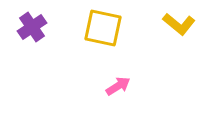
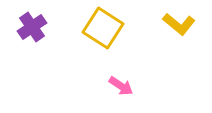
yellow square: rotated 21 degrees clockwise
pink arrow: moved 3 px right; rotated 65 degrees clockwise
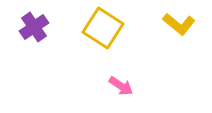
purple cross: moved 2 px right
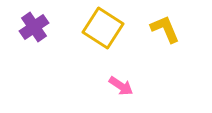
yellow L-shape: moved 14 px left, 5 px down; rotated 152 degrees counterclockwise
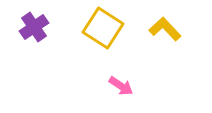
yellow L-shape: rotated 20 degrees counterclockwise
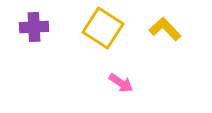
purple cross: rotated 32 degrees clockwise
pink arrow: moved 3 px up
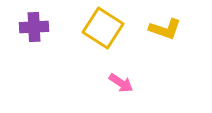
yellow L-shape: rotated 152 degrees clockwise
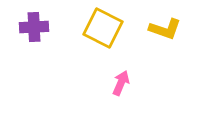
yellow square: rotated 6 degrees counterclockwise
pink arrow: rotated 100 degrees counterclockwise
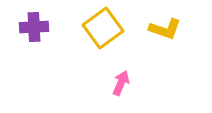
yellow square: rotated 27 degrees clockwise
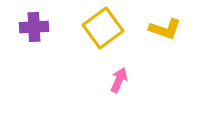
pink arrow: moved 2 px left, 3 px up
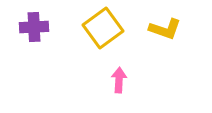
pink arrow: rotated 20 degrees counterclockwise
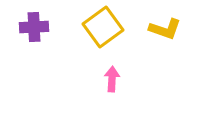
yellow square: moved 1 px up
pink arrow: moved 7 px left, 1 px up
